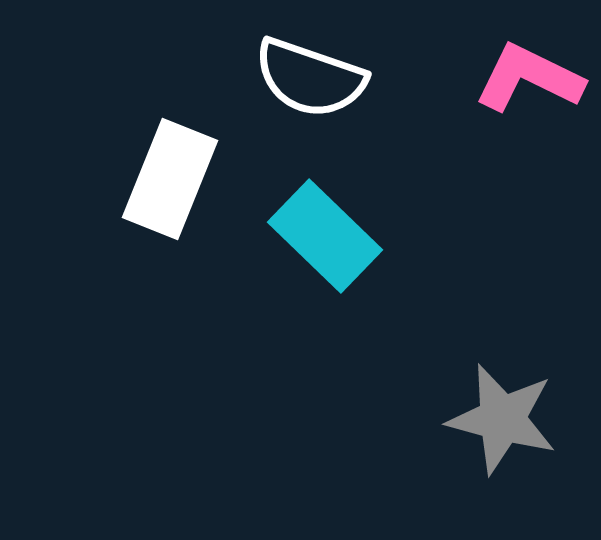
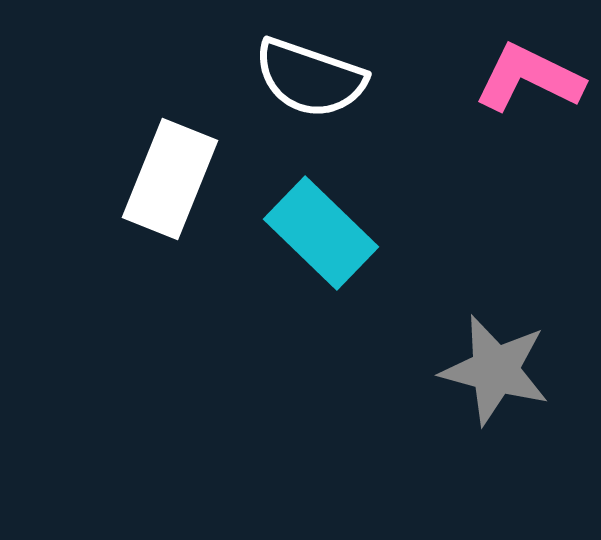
cyan rectangle: moved 4 px left, 3 px up
gray star: moved 7 px left, 49 px up
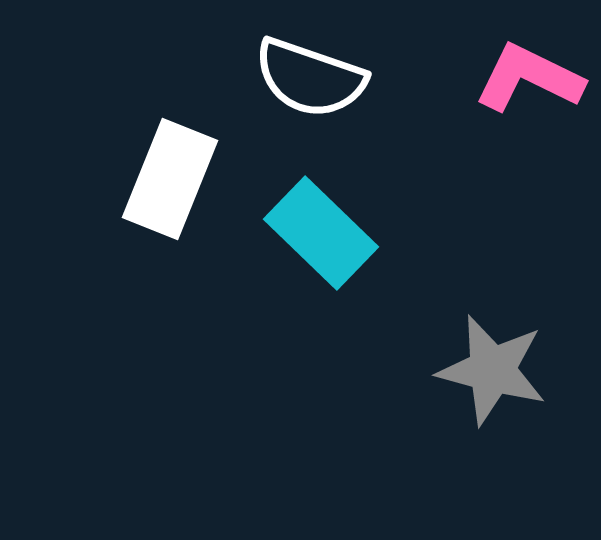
gray star: moved 3 px left
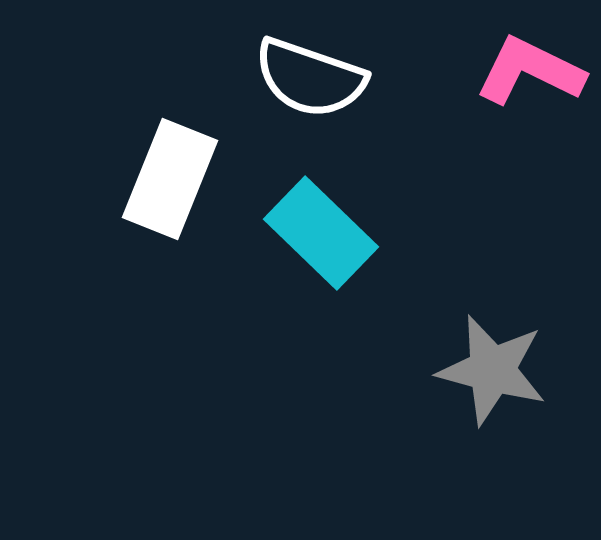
pink L-shape: moved 1 px right, 7 px up
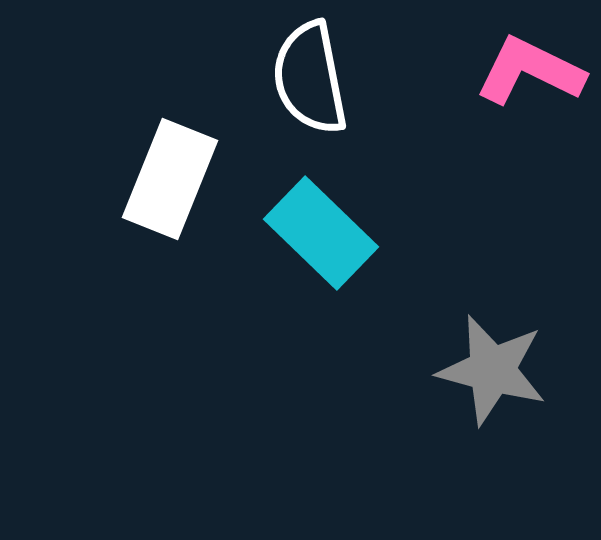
white semicircle: rotated 60 degrees clockwise
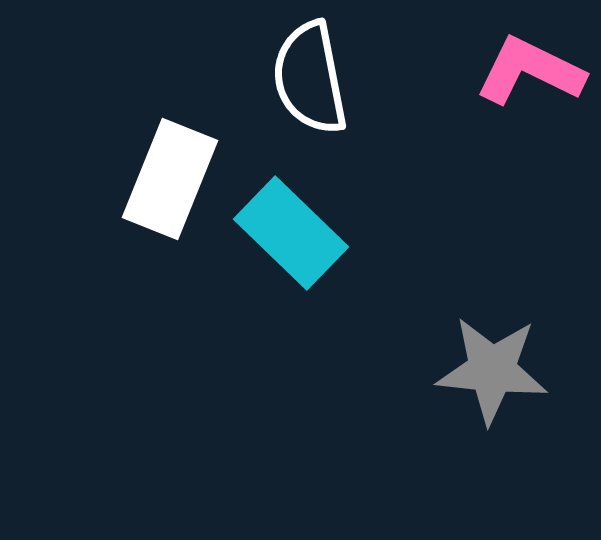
cyan rectangle: moved 30 px left
gray star: rotated 9 degrees counterclockwise
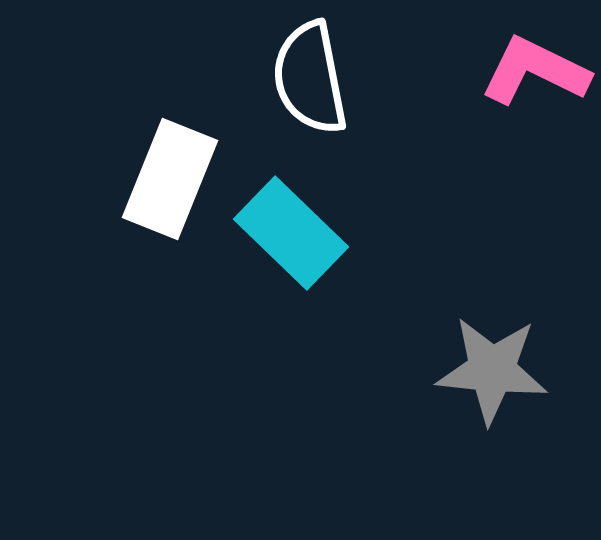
pink L-shape: moved 5 px right
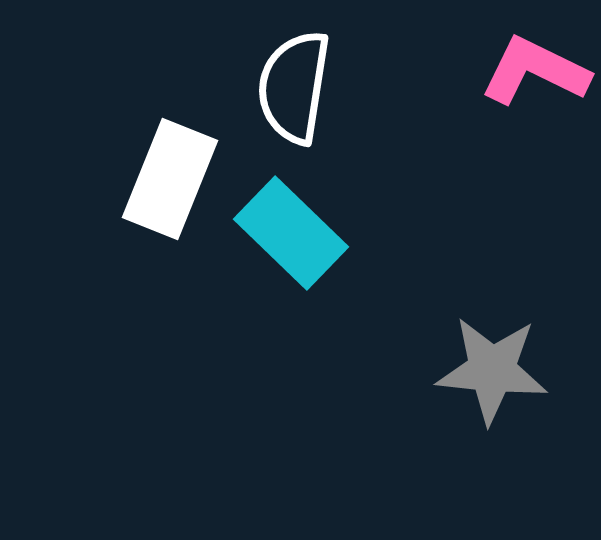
white semicircle: moved 16 px left, 9 px down; rotated 20 degrees clockwise
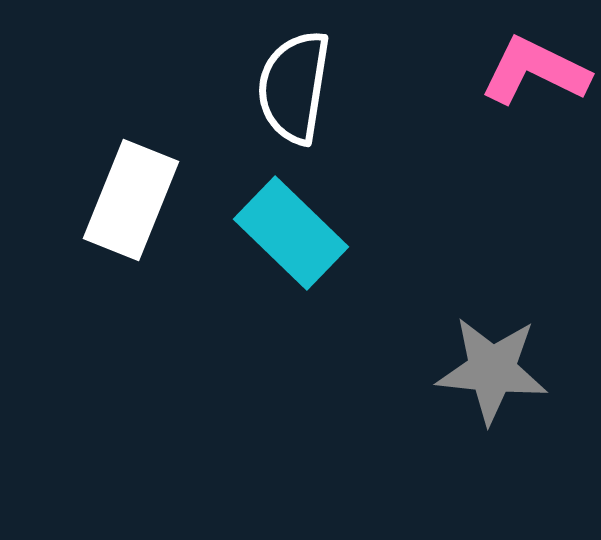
white rectangle: moved 39 px left, 21 px down
